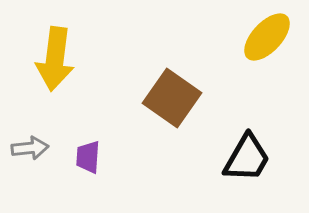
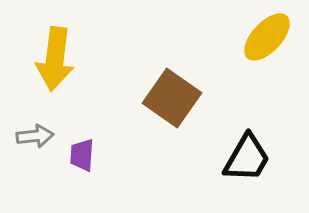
gray arrow: moved 5 px right, 12 px up
purple trapezoid: moved 6 px left, 2 px up
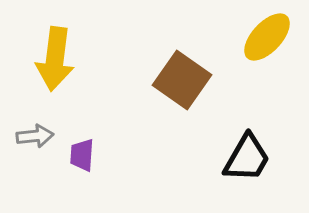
brown square: moved 10 px right, 18 px up
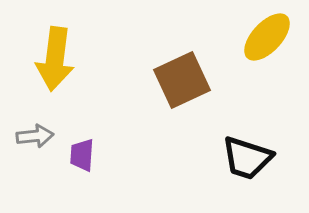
brown square: rotated 30 degrees clockwise
black trapezoid: rotated 78 degrees clockwise
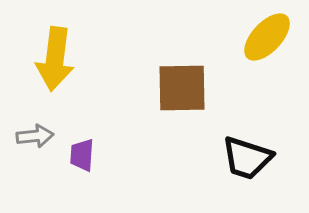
brown square: moved 8 px down; rotated 24 degrees clockwise
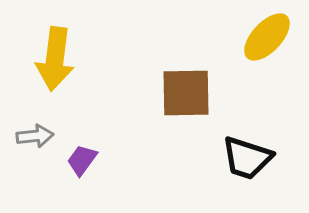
brown square: moved 4 px right, 5 px down
purple trapezoid: moved 5 px down; rotated 32 degrees clockwise
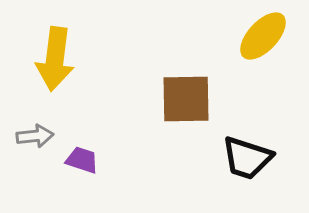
yellow ellipse: moved 4 px left, 1 px up
brown square: moved 6 px down
purple trapezoid: rotated 72 degrees clockwise
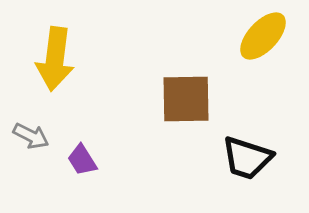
gray arrow: moved 4 px left; rotated 33 degrees clockwise
purple trapezoid: rotated 140 degrees counterclockwise
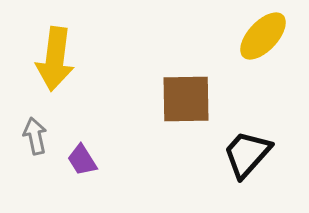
gray arrow: moved 4 px right; rotated 129 degrees counterclockwise
black trapezoid: moved 4 px up; rotated 114 degrees clockwise
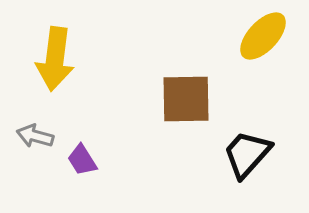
gray arrow: rotated 63 degrees counterclockwise
